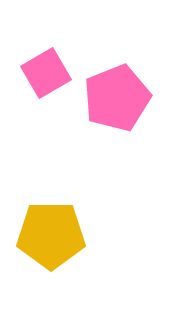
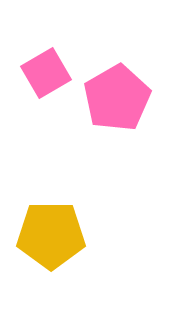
pink pentagon: rotated 8 degrees counterclockwise
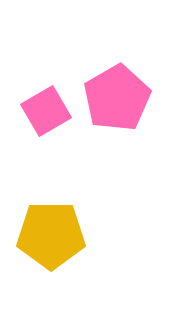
pink square: moved 38 px down
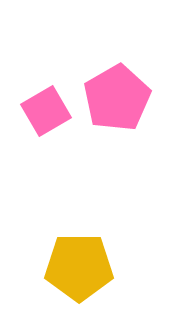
yellow pentagon: moved 28 px right, 32 px down
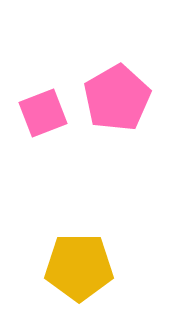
pink square: moved 3 px left, 2 px down; rotated 9 degrees clockwise
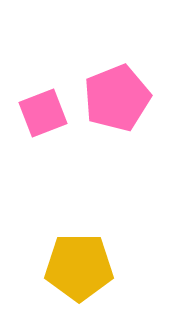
pink pentagon: rotated 8 degrees clockwise
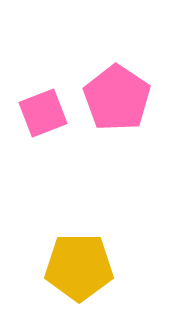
pink pentagon: rotated 16 degrees counterclockwise
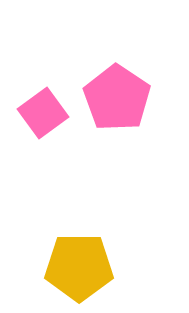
pink square: rotated 15 degrees counterclockwise
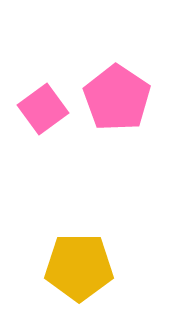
pink square: moved 4 px up
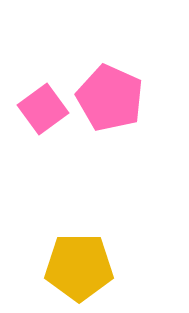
pink pentagon: moved 7 px left; rotated 10 degrees counterclockwise
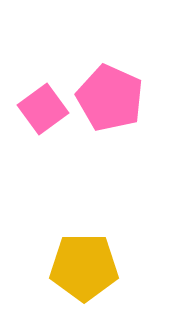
yellow pentagon: moved 5 px right
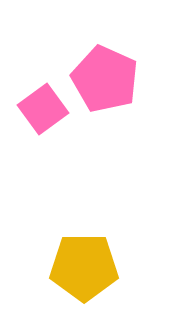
pink pentagon: moved 5 px left, 19 px up
